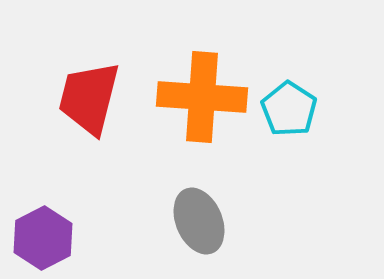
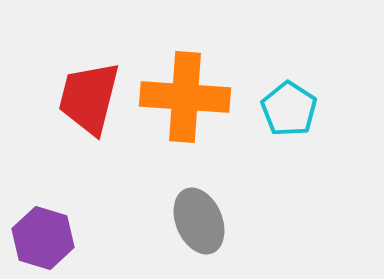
orange cross: moved 17 px left
purple hexagon: rotated 16 degrees counterclockwise
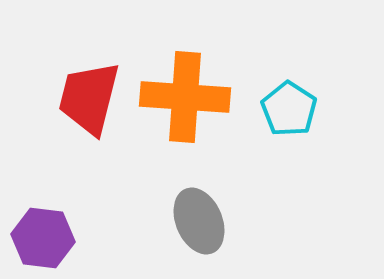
purple hexagon: rotated 10 degrees counterclockwise
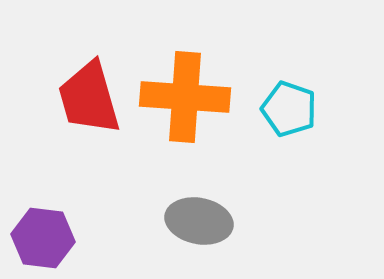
red trapezoid: rotated 30 degrees counterclockwise
cyan pentagon: rotated 14 degrees counterclockwise
gray ellipse: rotated 56 degrees counterclockwise
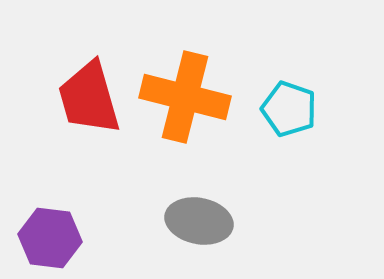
orange cross: rotated 10 degrees clockwise
purple hexagon: moved 7 px right
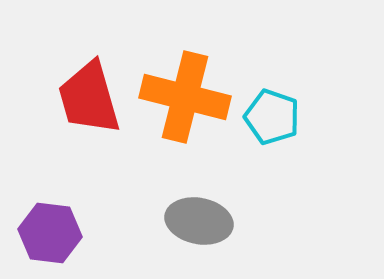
cyan pentagon: moved 17 px left, 8 px down
purple hexagon: moved 5 px up
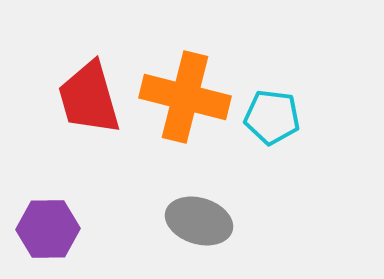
cyan pentagon: rotated 12 degrees counterclockwise
gray ellipse: rotated 6 degrees clockwise
purple hexagon: moved 2 px left, 4 px up; rotated 8 degrees counterclockwise
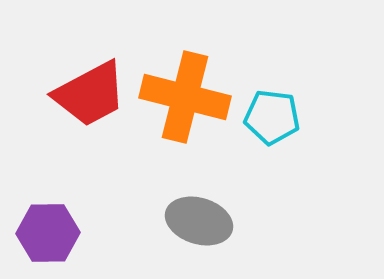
red trapezoid: moved 1 px right, 4 px up; rotated 102 degrees counterclockwise
purple hexagon: moved 4 px down
